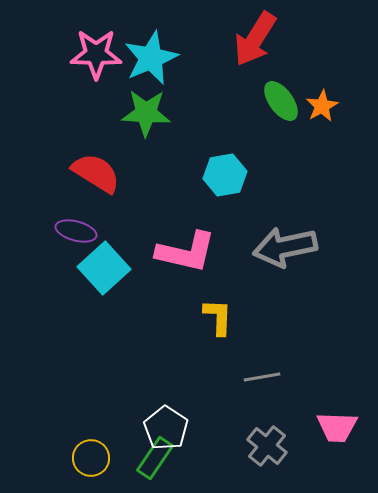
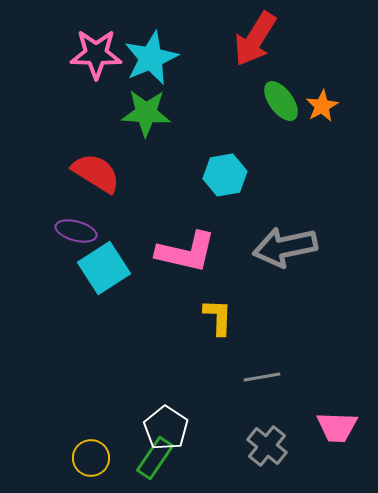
cyan square: rotated 9 degrees clockwise
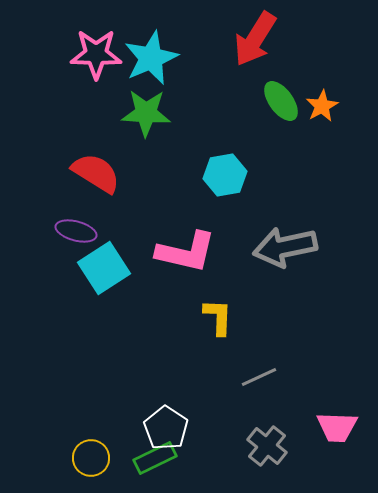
gray line: moved 3 px left; rotated 15 degrees counterclockwise
green rectangle: rotated 30 degrees clockwise
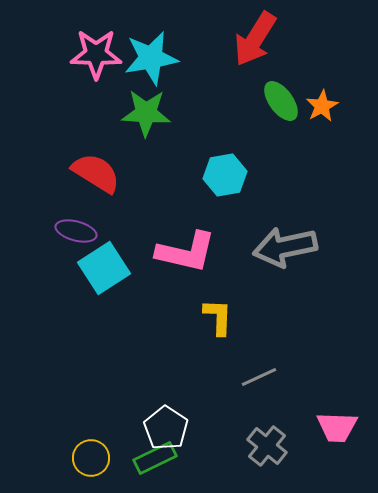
cyan star: rotated 14 degrees clockwise
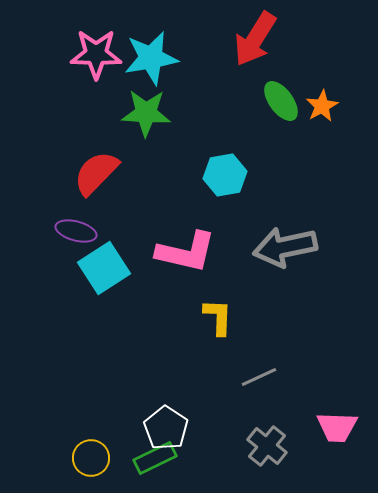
red semicircle: rotated 78 degrees counterclockwise
